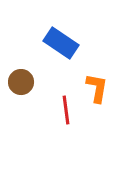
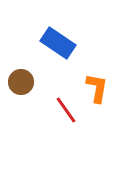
blue rectangle: moved 3 px left
red line: rotated 28 degrees counterclockwise
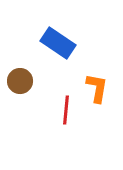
brown circle: moved 1 px left, 1 px up
red line: rotated 40 degrees clockwise
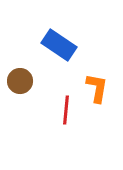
blue rectangle: moved 1 px right, 2 px down
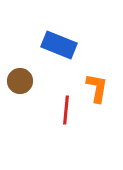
blue rectangle: rotated 12 degrees counterclockwise
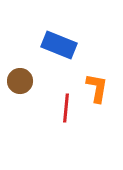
red line: moved 2 px up
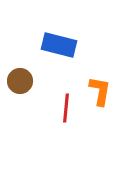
blue rectangle: rotated 8 degrees counterclockwise
orange L-shape: moved 3 px right, 3 px down
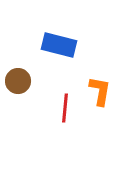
brown circle: moved 2 px left
red line: moved 1 px left
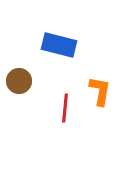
brown circle: moved 1 px right
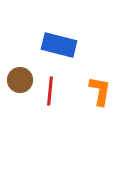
brown circle: moved 1 px right, 1 px up
red line: moved 15 px left, 17 px up
